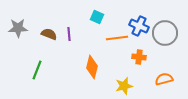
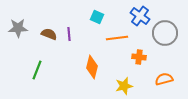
blue cross: moved 1 px right, 10 px up; rotated 12 degrees clockwise
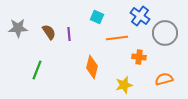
brown semicircle: moved 2 px up; rotated 35 degrees clockwise
yellow star: moved 1 px up
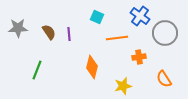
orange cross: rotated 16 degrees counterclockwise
orange semicircle: rotated 108 degrees counterclockwise
yellow star: moved 1 px left, 1 px down
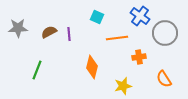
brown semicircle: rotated 84 degrees counterclockwise
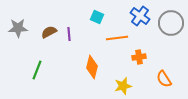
gray circle: moved 6 px right, 10 px up
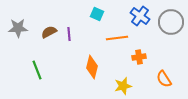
cyan square: moved 3 px up
gray circle: moved 1 px up
green line: rotated 42 degrees counterclockwise
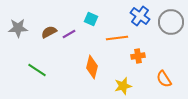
cyan square: moved 6 px left, 5 px down
purple line: rotated 64 degrees clockwise
orange cross: moved 1 px left, 1 px up
green line: rotated 36 degrees counterclockwise
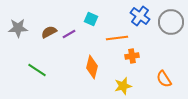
orange cross: moved 6 px left
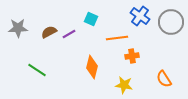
yellow star: moved 1 px right, 1 px up; rotated 24 degrees clockwise
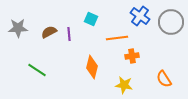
purple line: rotated 64 degrees counterclockwise
